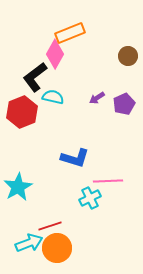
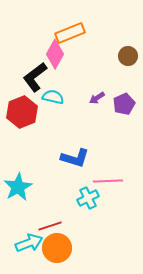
cyan cross: moved 2 px left
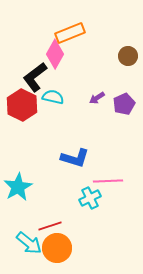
red hexagon: moved 7 px up; rotated 12 degrees counterclockwise
cyan cross: moved 2 px right
cyan arrow: rotated 60 degrees clockwise
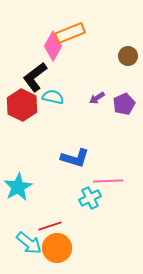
pink diamond: moved 2 px left, 8 px up
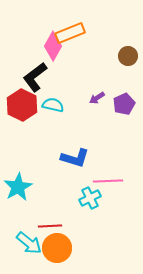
cyan semicircle: moved 8 px down
red line: rotated 15 degrees clockwise
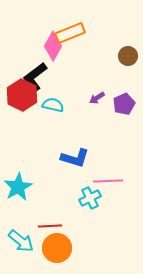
red hexagon: moved 10 px up
cyan arrow: moved 8 px left, 2 px up
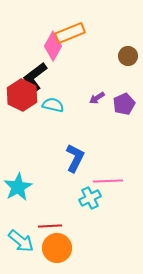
blue L-shape: rotated 80 degrees counterclockwise
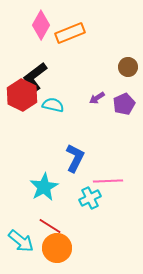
pink diamond: moved 12 px left, 21 px up
brown circle: moved 11 px down
cyan star: moved 26 px right
red line: rotated 35 degrees clockwise
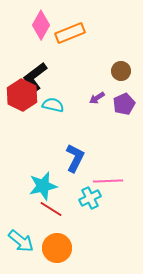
brown circle: moved 7 px left, 4 px down
cyan star: moved 1 px left, 1 px up; rotated 16 degrees clockwise
red line: moved 1 px right, 17 px up
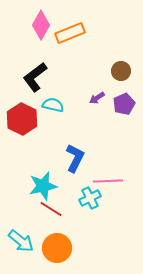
red hexagon: moved 24 px down
